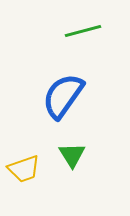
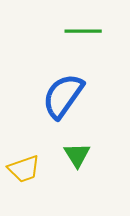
green line: rotated 15 degrees clockwise
green triangle: moved 5 px right
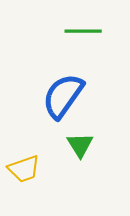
green triangle: moved 3 px right, 10 px up
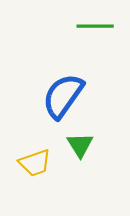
green line: moved 12 px right, 5 px up
yellow trapezoid: moved 11 px right, 6 px up
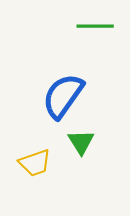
green triangle: moved 1 px right, 3 px up
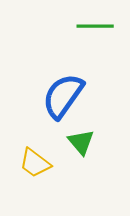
green triangle: rotated 8 degrees counterclockwise
yellow trapezoid: rotated 56 degrees clockwise
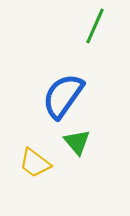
green line: rotated 66 degrees counterclockwise
green triangle: moved 4 px left
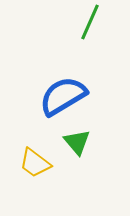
green line: moved 5 px left, 4 px up
blue semicircle: rotated 24 degrees clockwise
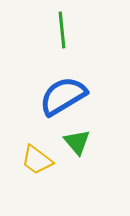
green line: moved 28 px left, 8 px down; rotated 30 degrees counterclockwise
yellow trapezoid: moved 2 px right, 3 px up
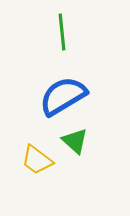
green line: moved 2 px down
green triangle: moved 2 px left, 1 px up; rotated 8 degrees counterclockwise
